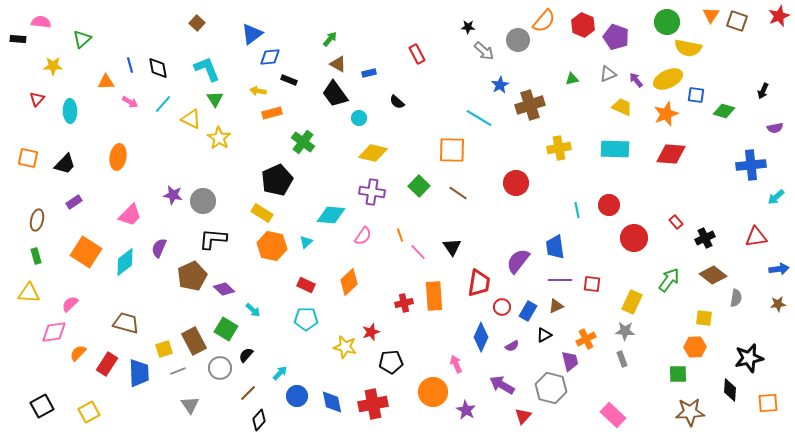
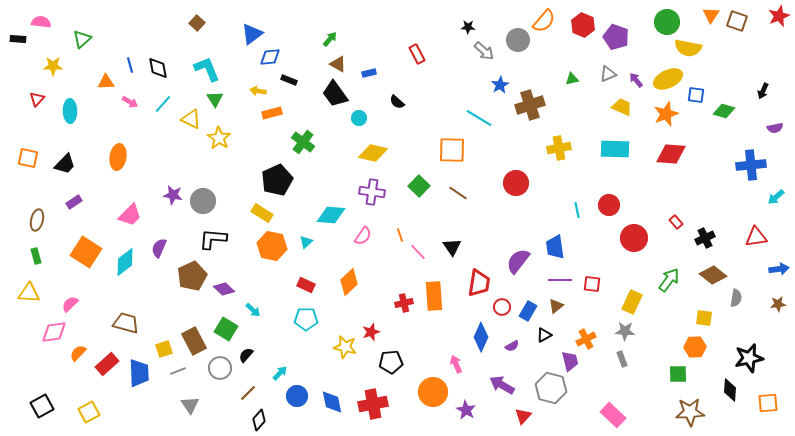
brown triangle at (556, 306): rotated 14 degrees counterclockwise
red rectangle at (107, 364): rotated 15 degrees clockwise
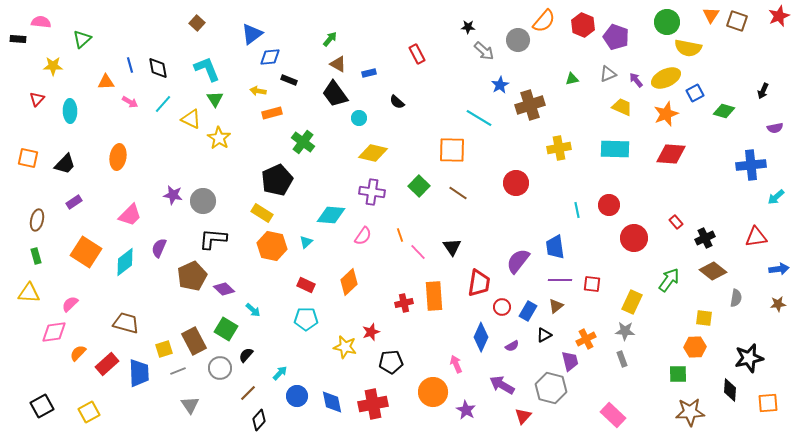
yellow ellipse at (668, 79): moved 2 px left, 1 px up
blue square at (696, 95): moved 1 px left, 2 px up; rotated 36 degrees counterclockwise
brown diamond at (713, 275): moved 4 px up
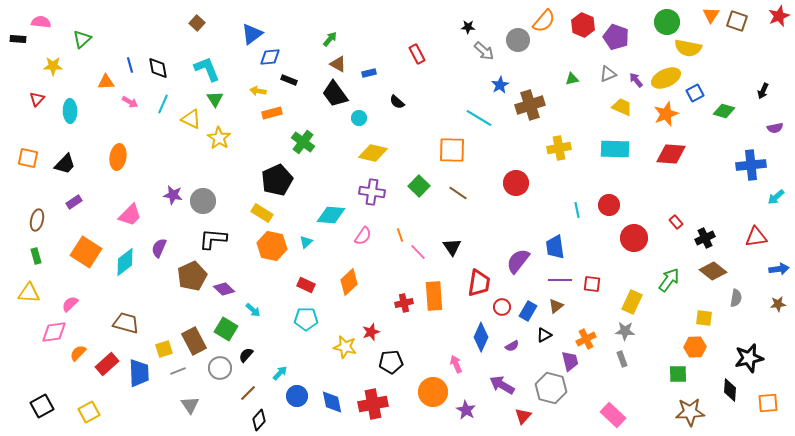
cyan line at (163, 104): rotated 18 degrees counterclockwise
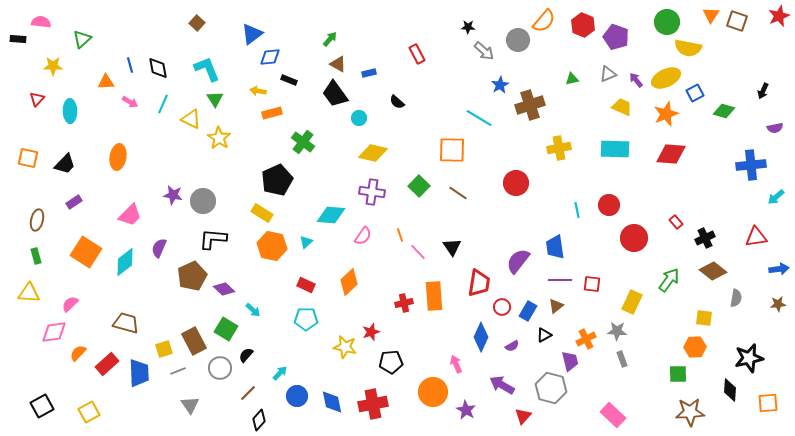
gray star at (625, 331): moved 8 px left
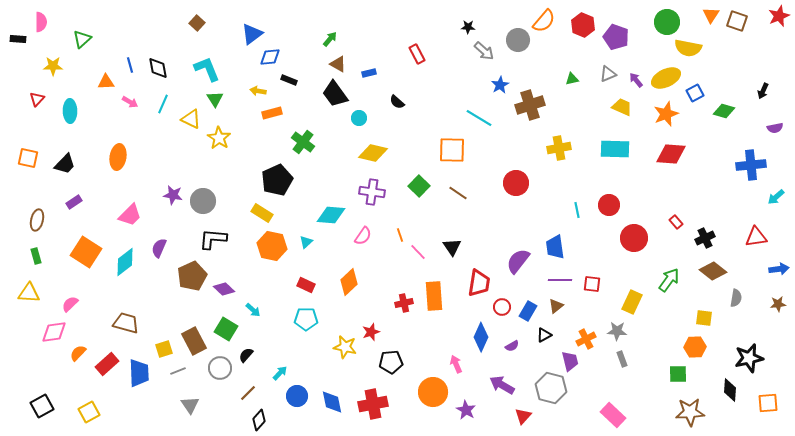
pink semicircle at (41, 22): rotated 84 degrees clockwise
